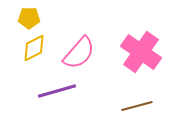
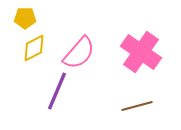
yellow pentagon: moved 4 px left
purple line: rotated 51 degrees counterclockwise
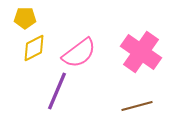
pink semicircle: rotated 12 degrees clockwise
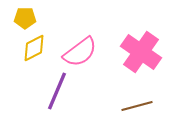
pink semicircle: moved 1 px right, 1 px up
